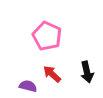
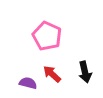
black arrow: moved 2 px left
purple semicircle: moved 3 px up
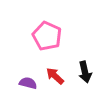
red arrow: moved 3 px right, 2 px down
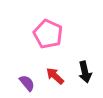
pink pentagon: moved 1 px right, 2 px up
purple semicircle: moved 1 px left; rotated 36 degrees clockwise
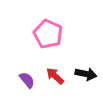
black arrow: moved 1 px right, 2 px down; rotated 65 degrees counterclockwise
purple semicircle: moved 3 px up
